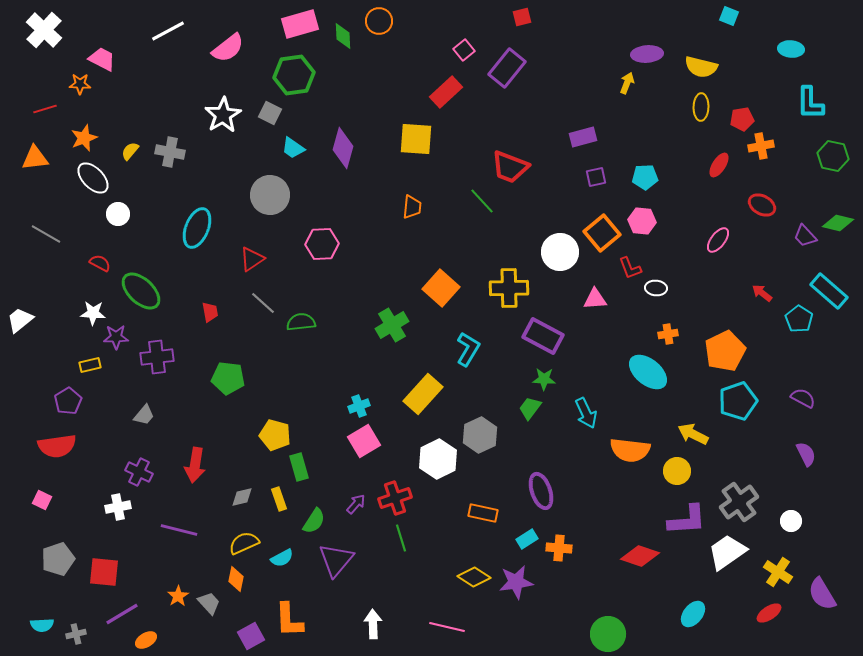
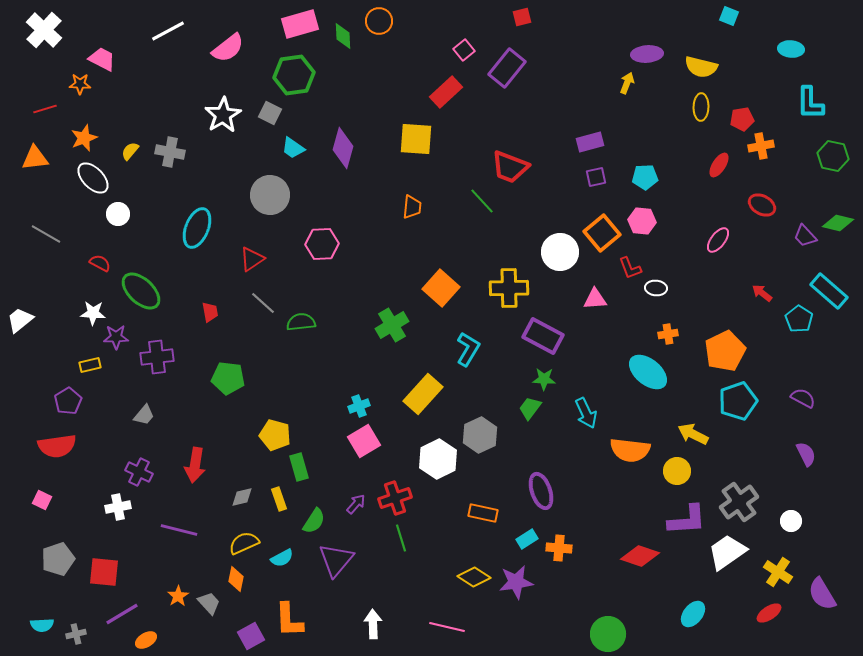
purple rectangle at (583, 137): moved 7 px right, 5 px down
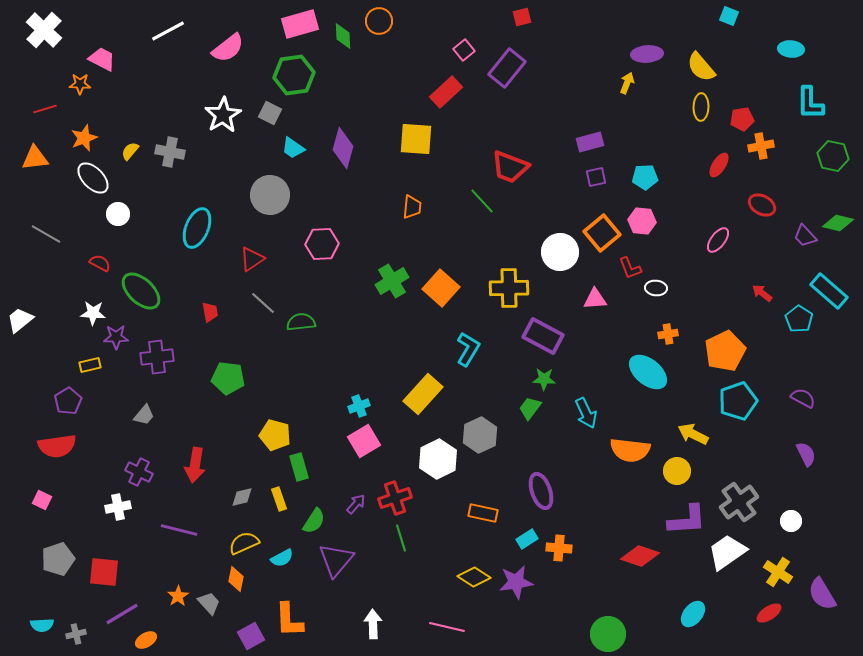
yellow semicircle at (701, 67): rotated 36 degrees clockwise
green cross at (392, 325): moved 44 px up
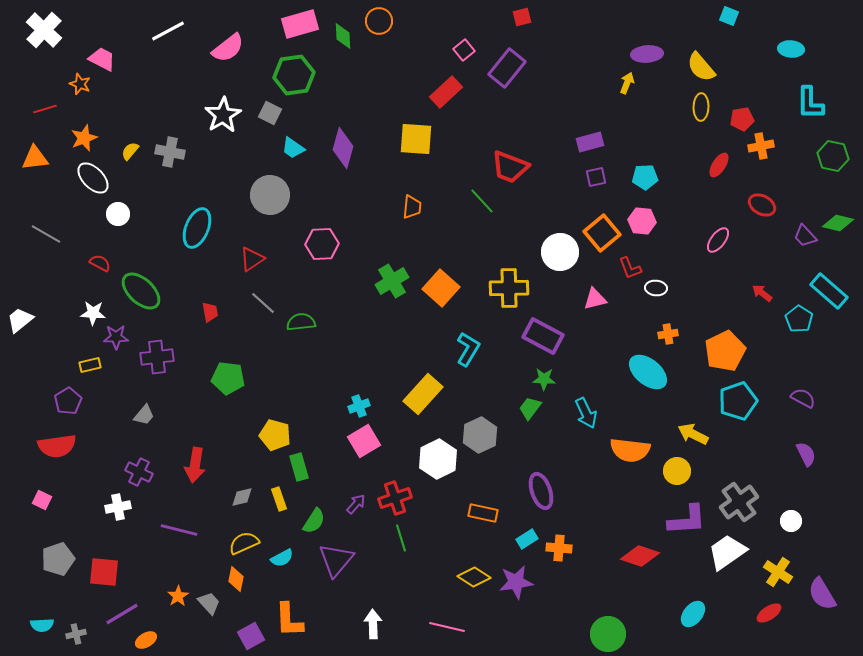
orange star at (80, 84): rotated 20 degrees clockwise
pink triangle at (595, 299): rotated 10 degrees counterclockwise
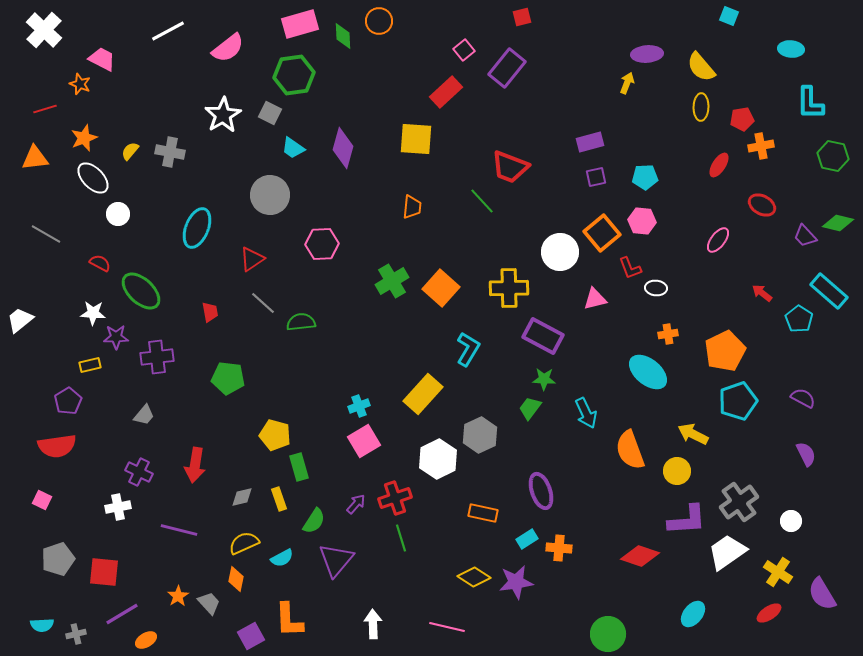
orange semicircle at (630, 450): rotated 63 degrees clockwise
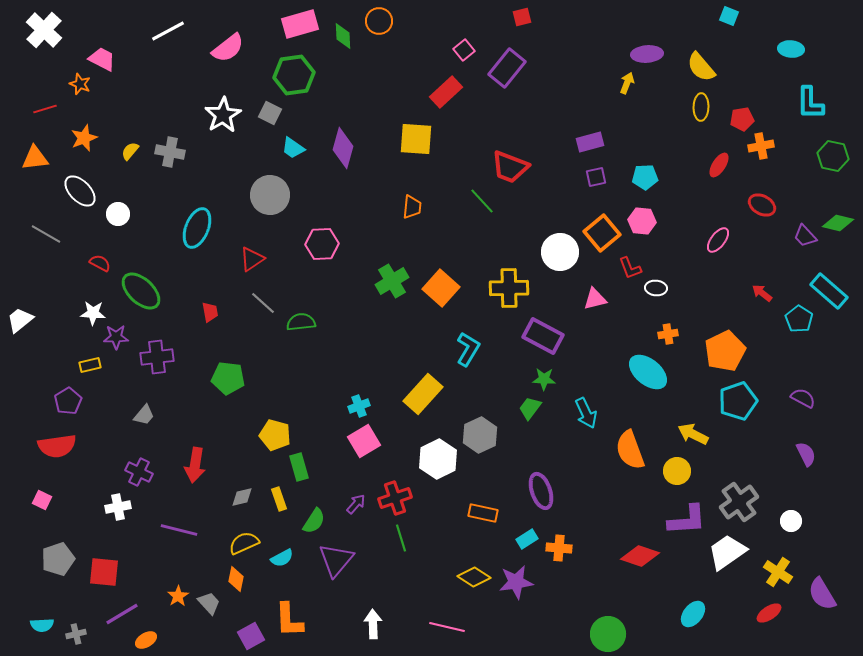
white ellipse at (93, 178): moved 13 px left, 13 px down
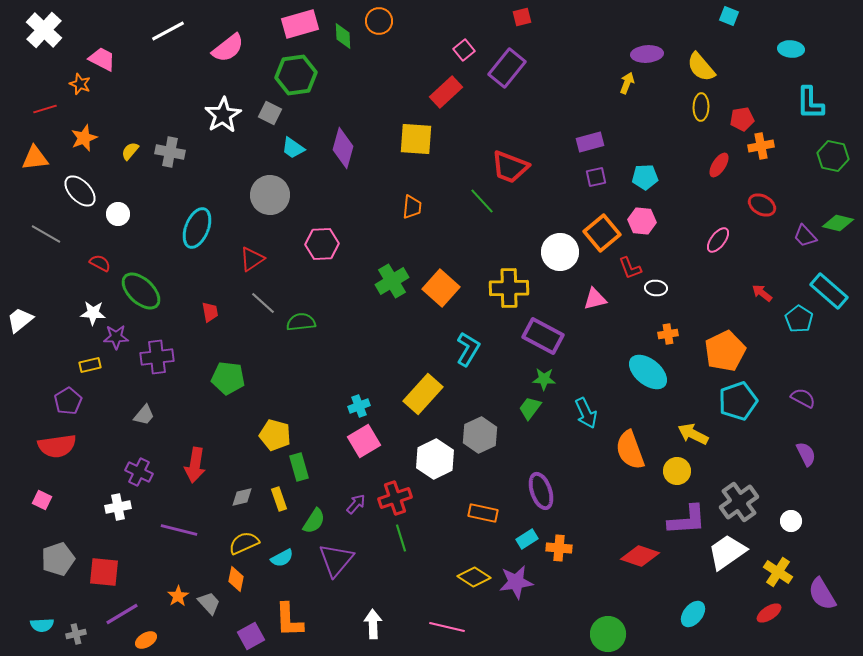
green hexagon at (294, 75): moved 2 px right
white hexagon at (438, 459): moved 3 px left
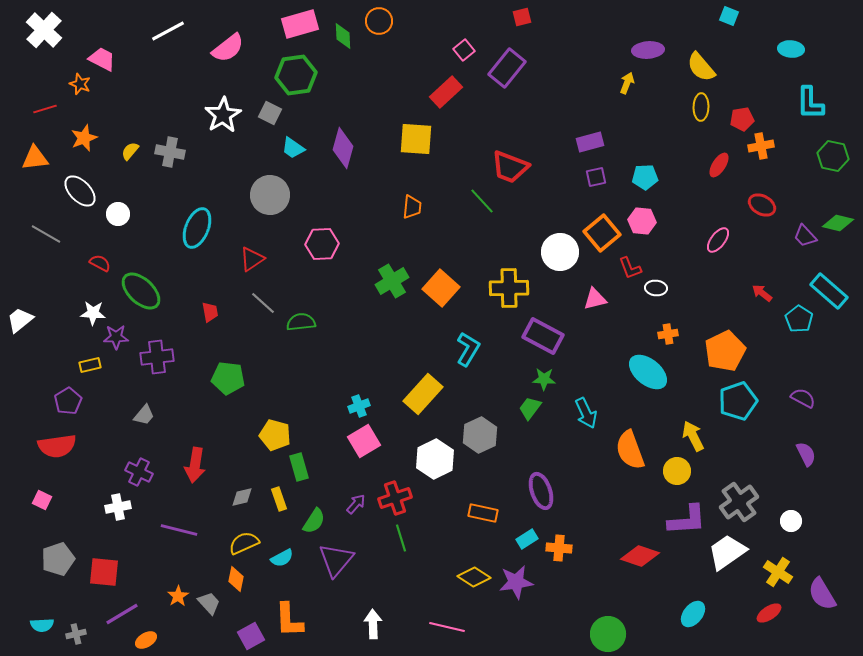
purple ellipse at (647, 54): moved 1 px right, 4 px up
yellow arrow at (693, 434): moved 2 px down; rotated 36 degrees clockwise
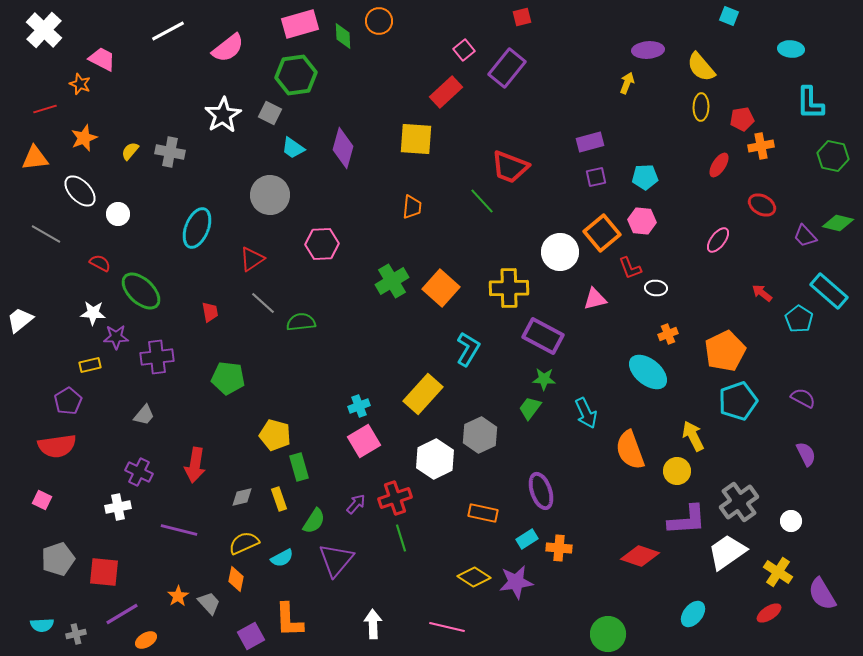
orange cross at (668, 334): rotated 12 degrees counterclockwise
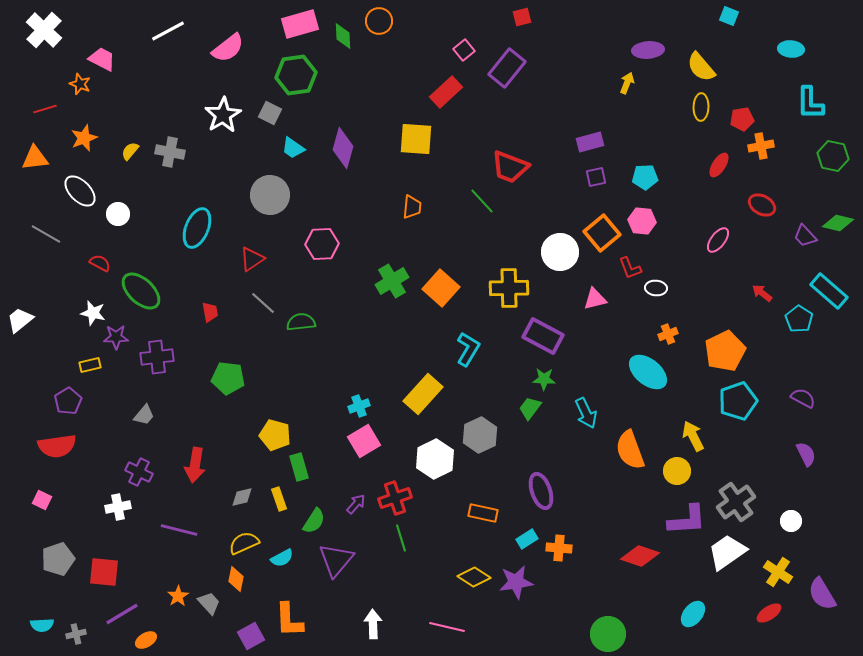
white star at (93, 313): rotated 10 degrees clockwise
gray cross at (739, 502): moved 3 px left
